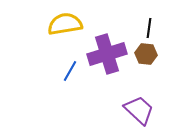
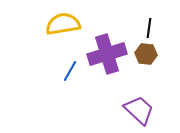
yellow semicircle: moved 2 px left
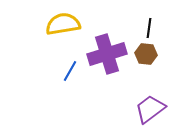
purple trapezoid: moved 11 px right, 1 px up; rotated 80 degrees counterclockwise
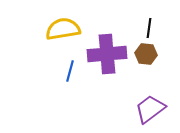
yellow semicircle: moved 5 px down
purple cross: rotated 12 degrees clockwise
blue line: rotated 15 degrees counterclockwise
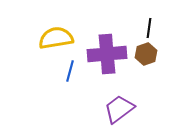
yellow semicircle: moved 7 px left, 9 px down
brown hexagon: rotated 25 degrees counterclockwise
purple trapezoid: moved 31 px left
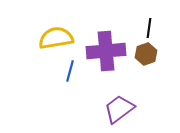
purple cross: moved 1 px left, 3 px up
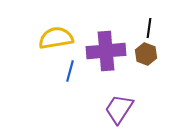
brown hexagon: rotated 20 degrees counterclockwise
purple trapezoid: rotated 20 degrees counterclockwise
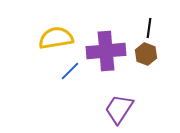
blue line: rotated 30 degrees clockwise
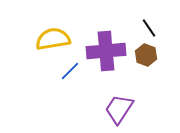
black line: rotated 42 degrees counterclockwise
yellow semicircle: moved 3 px left, 1 px down
brown hexagon: moved 1 px down
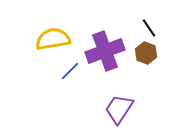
purple cross: moved 1 px left; rotated 15 degrees counterclockwise
brown hexagon: moved 2 px up
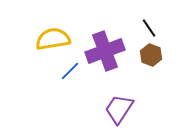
brown hexagon: moved 5 px right, 2 px down
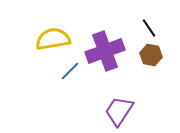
brown hexagon: rotated 10 degrees counterclockwise
purple trapezoid: moved 2 px down
